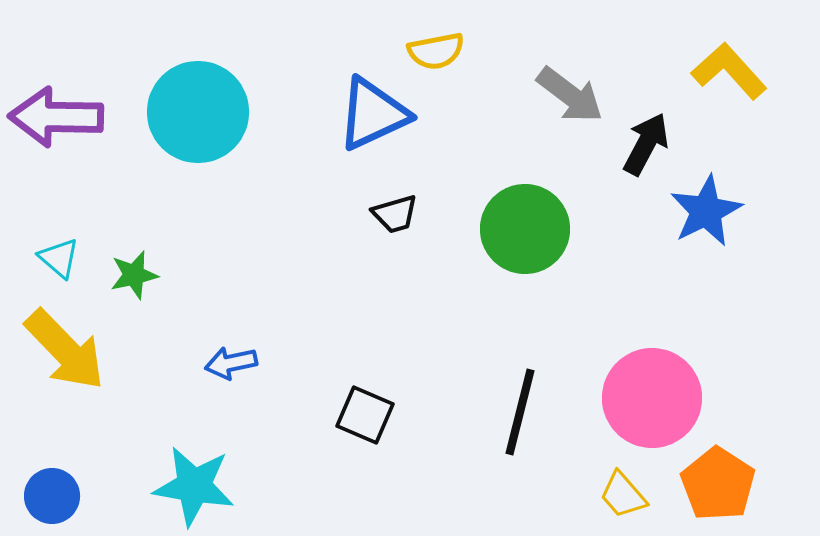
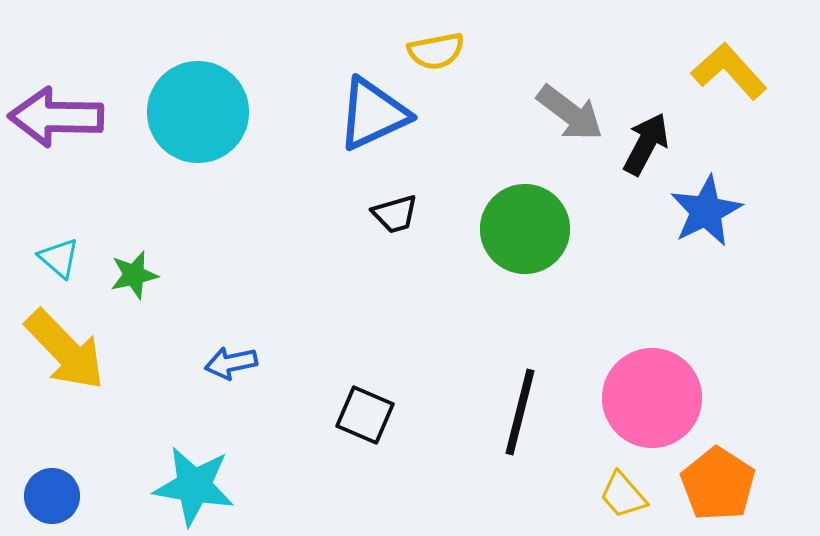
gray arrow: moved 18 px down
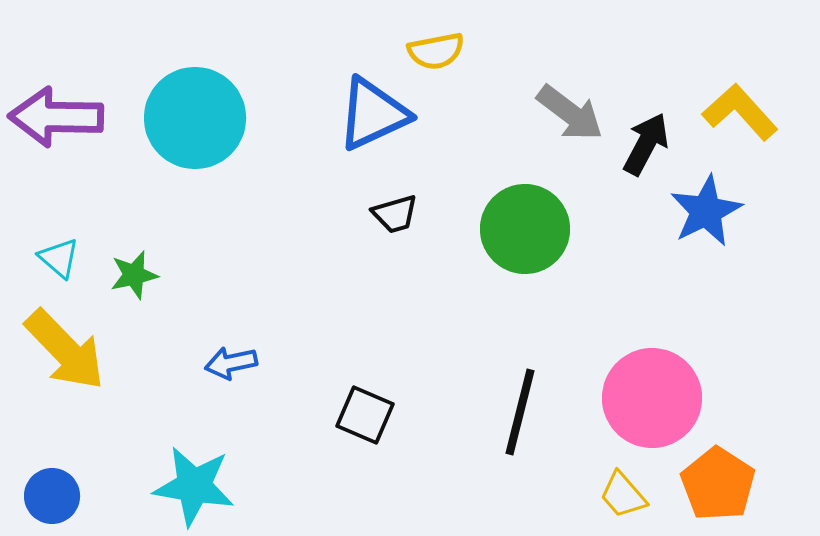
yellow L-shape: moved 11 px right, 41 px down
cyan circle: moved 3 px left, 6 px down
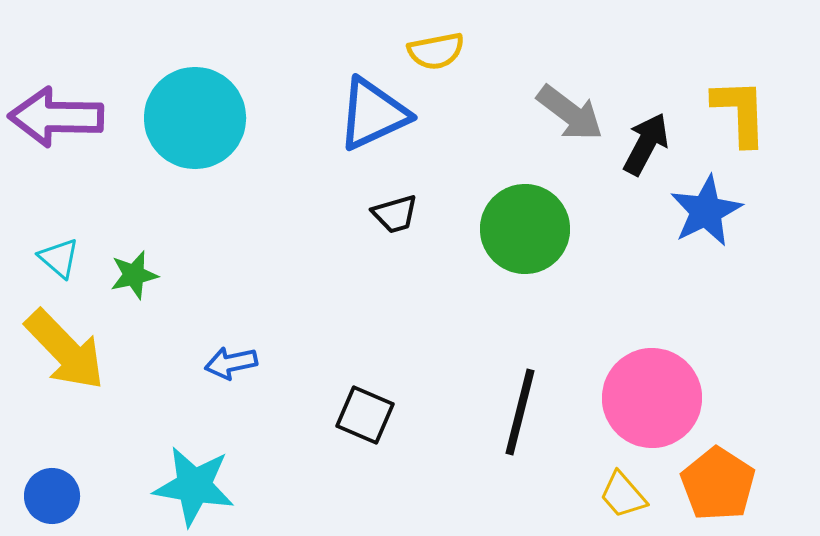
yellow L-shape: rotated 40 degrees clockwise
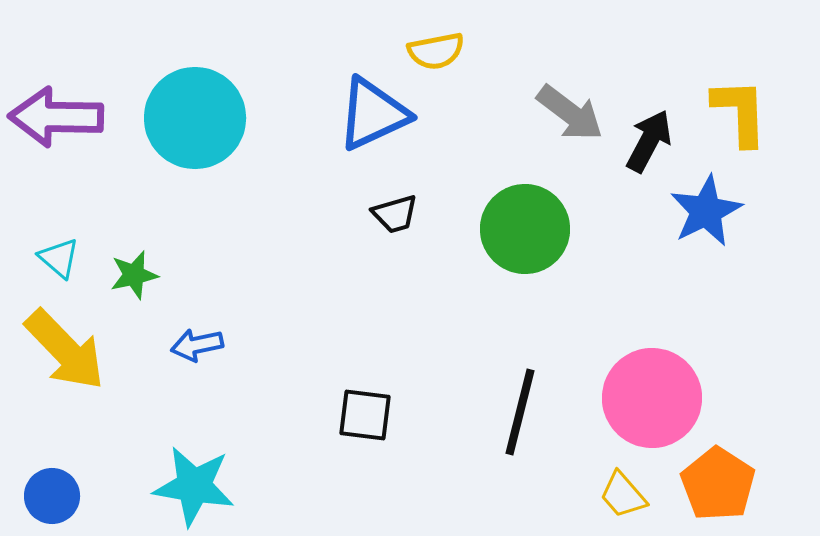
black arrow: moved 3 px right, 3 px up
blue arrow: moved 34 px left, 18 px up
black square: rotated 16 degrees counterclockwise
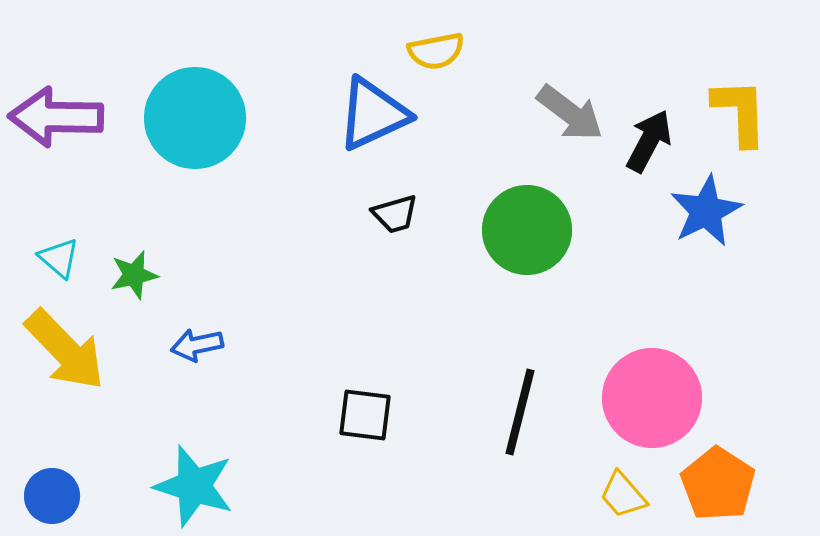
green circle: moved 2 px right, 1 px down
cyan star: rotated 8 degrees clockwise
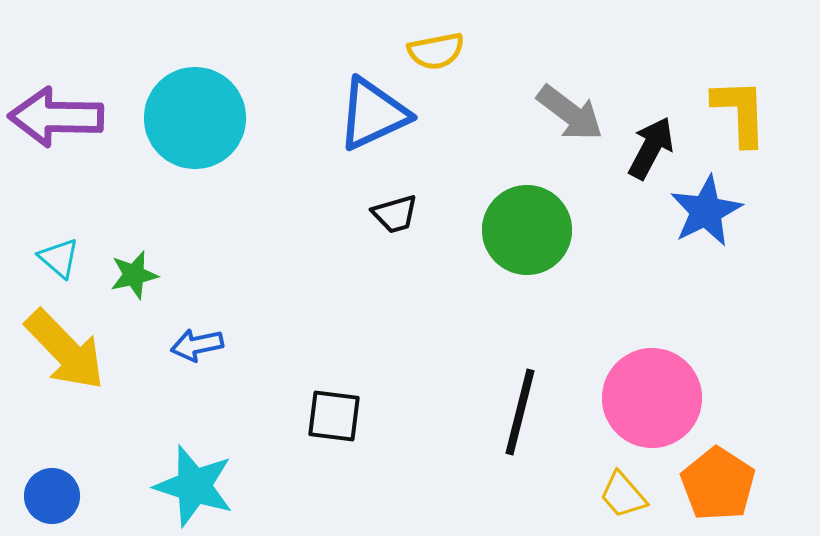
black arrow: moved 2 px right, 7 px down
black square: moved 31 px left, 1 px down
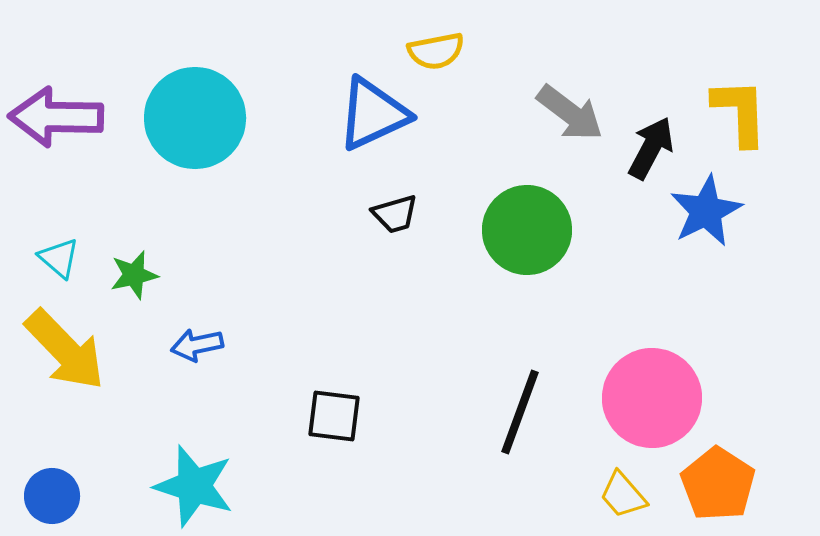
black line: rotated 6 degrees clockwise
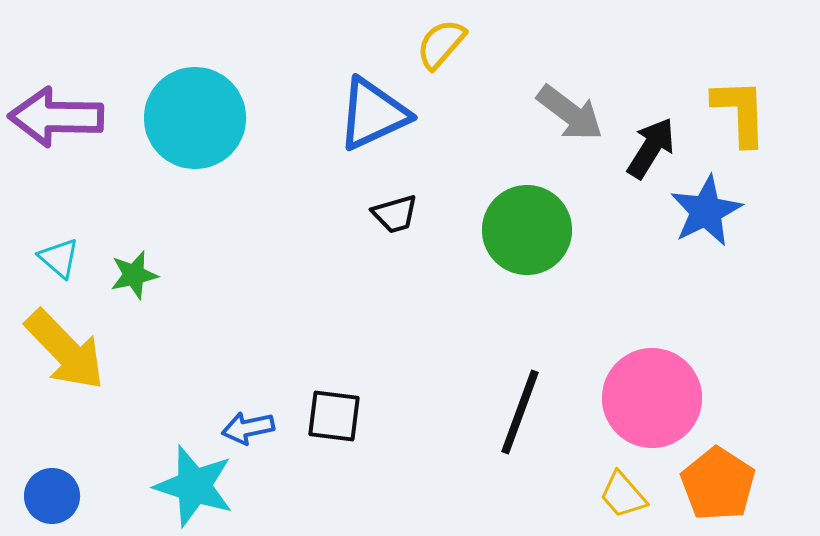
yellow semicircle: moved 5 px right, 7 px up; rotated 142 degrees clockwise
black arrow: rotated 4 degrees clockwise
blue arrow: moved 51 px right, 83 px down
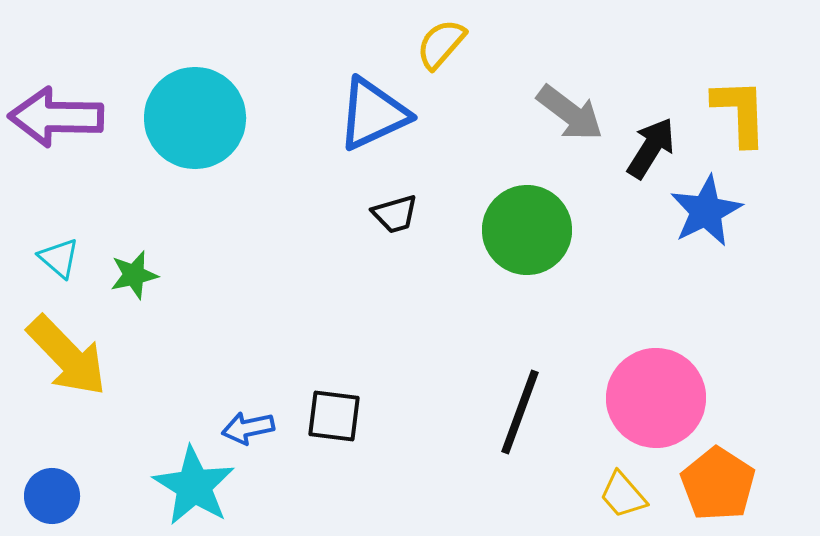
yellow arrow: moved 2 px right, 6 px down
pink circle: moved 4 px right
cyan star: rotated 14 degrees clockwise
